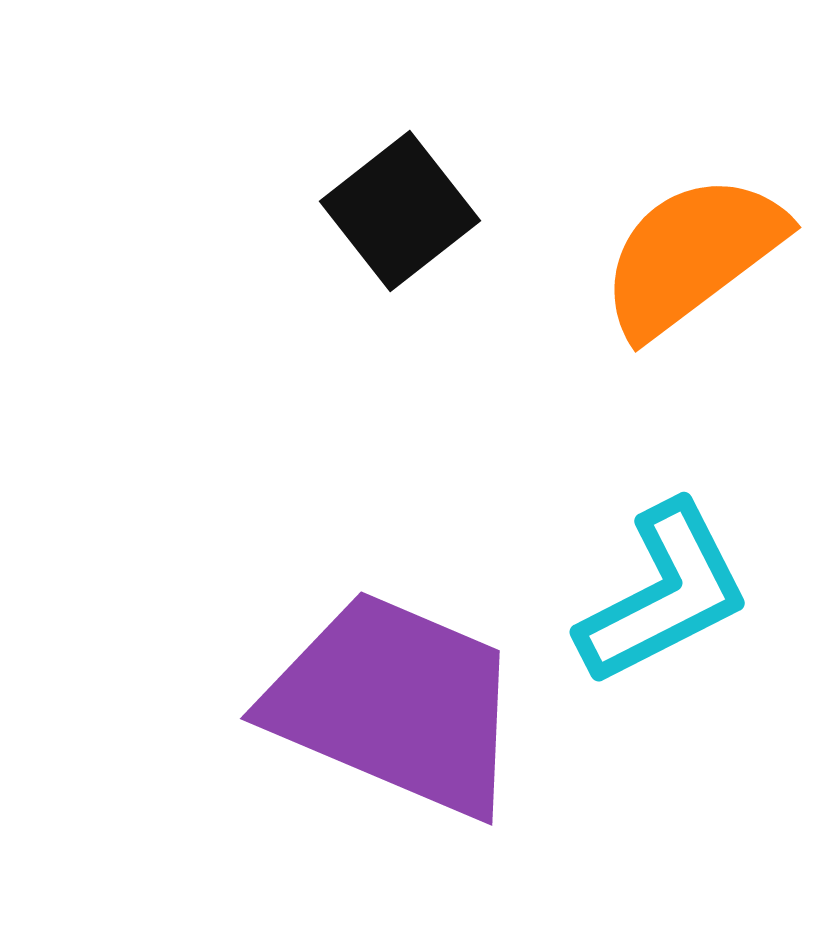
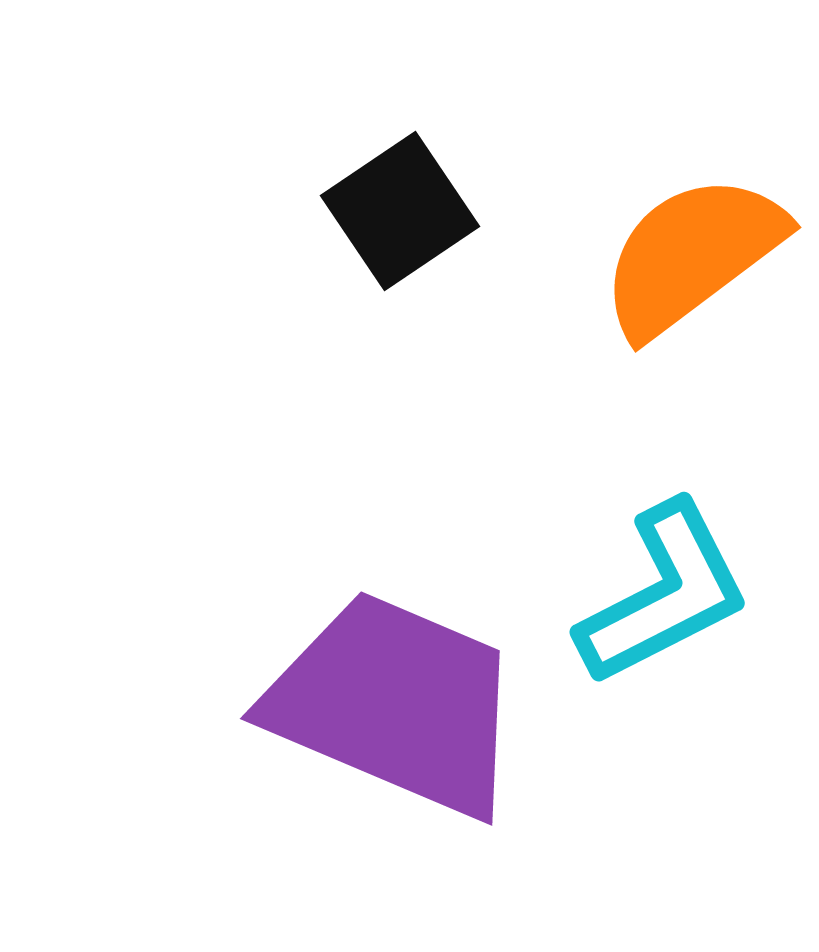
black square: rotated 4 degrees clockwise
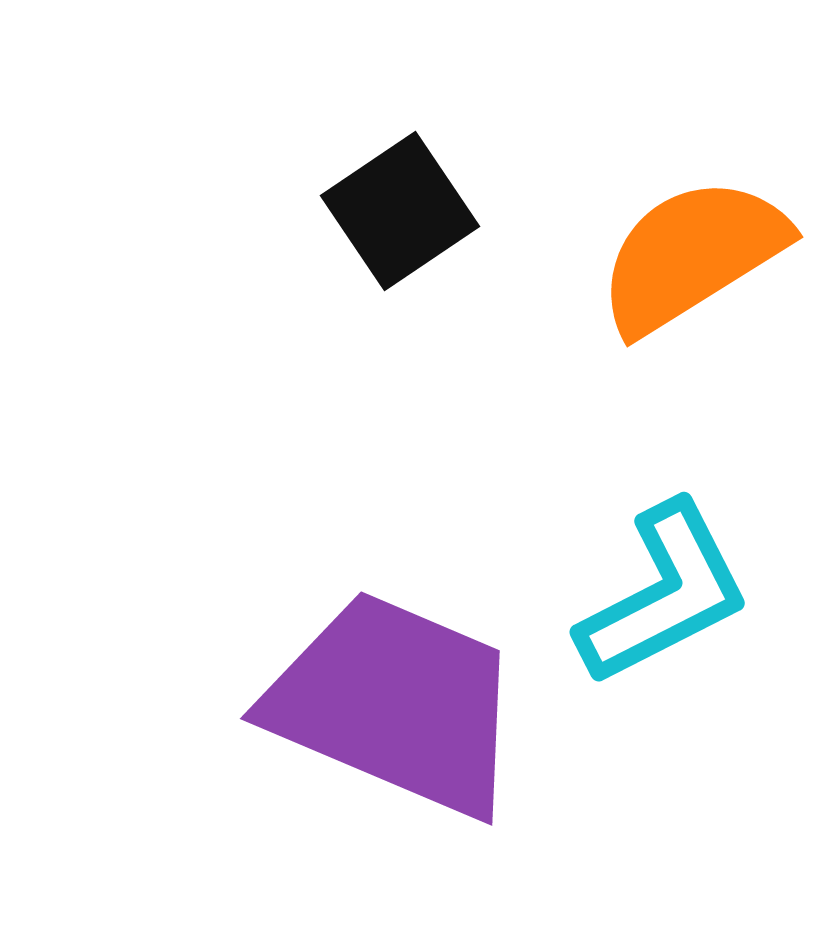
orange semicircle: rotated 5 degrees clockwise
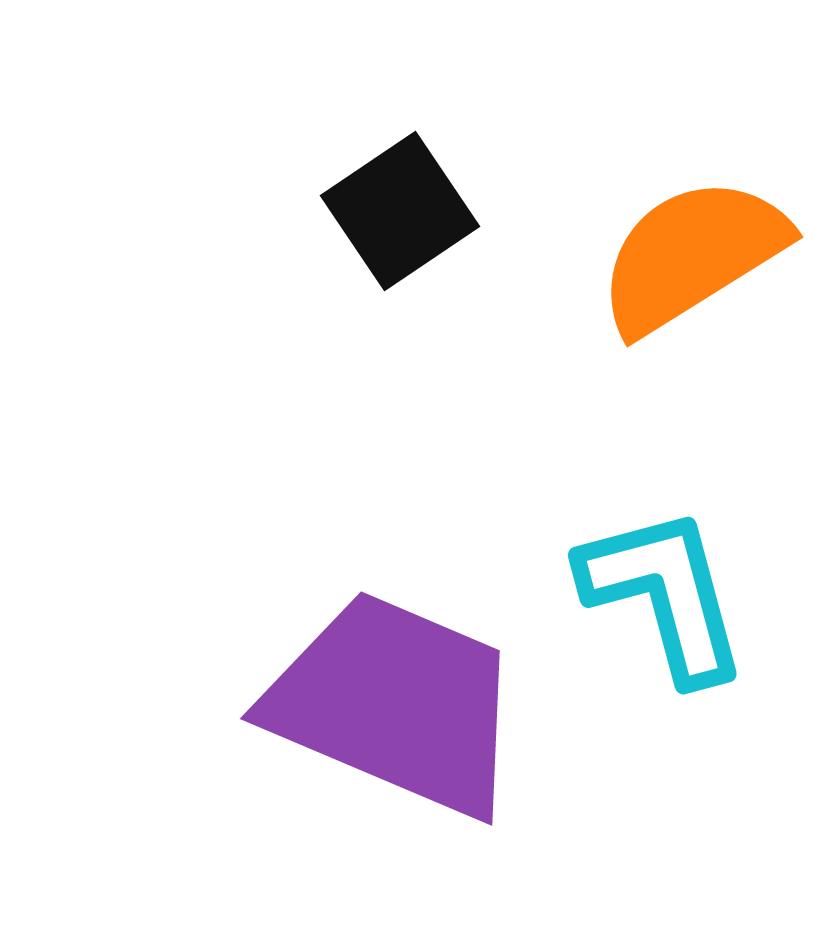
cyan L-shape: rotated 78 degrees counterclockwise
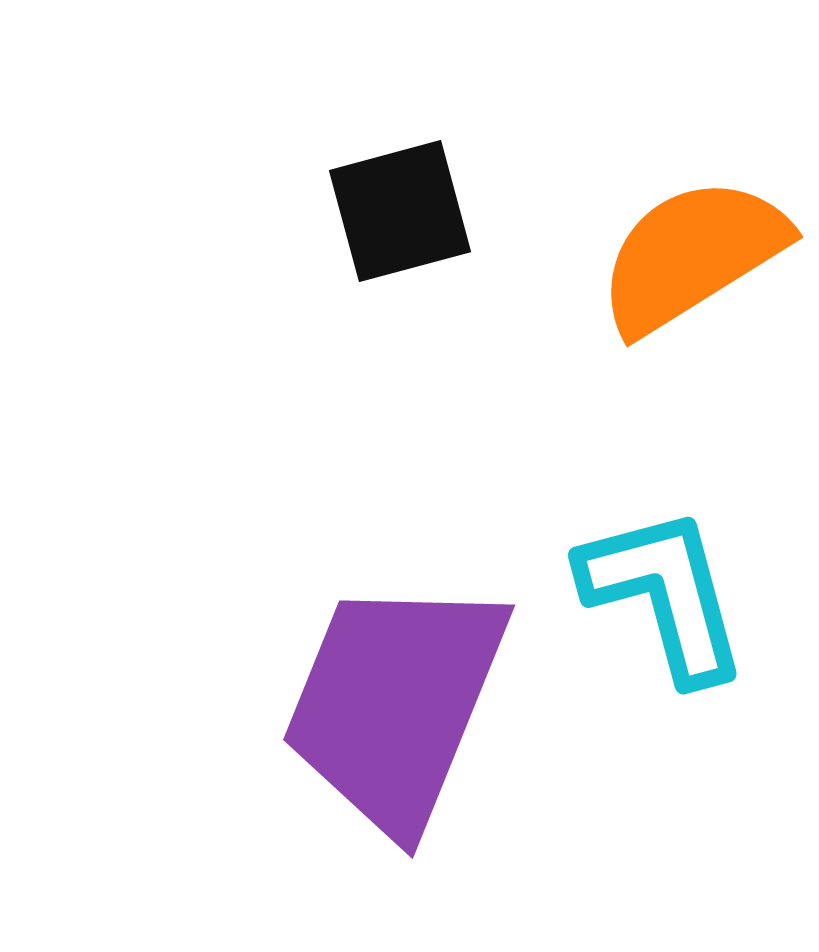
black square: rotated 19 degrees clockwise
purple trapezoid: rotated 91 degrees counterclockwise
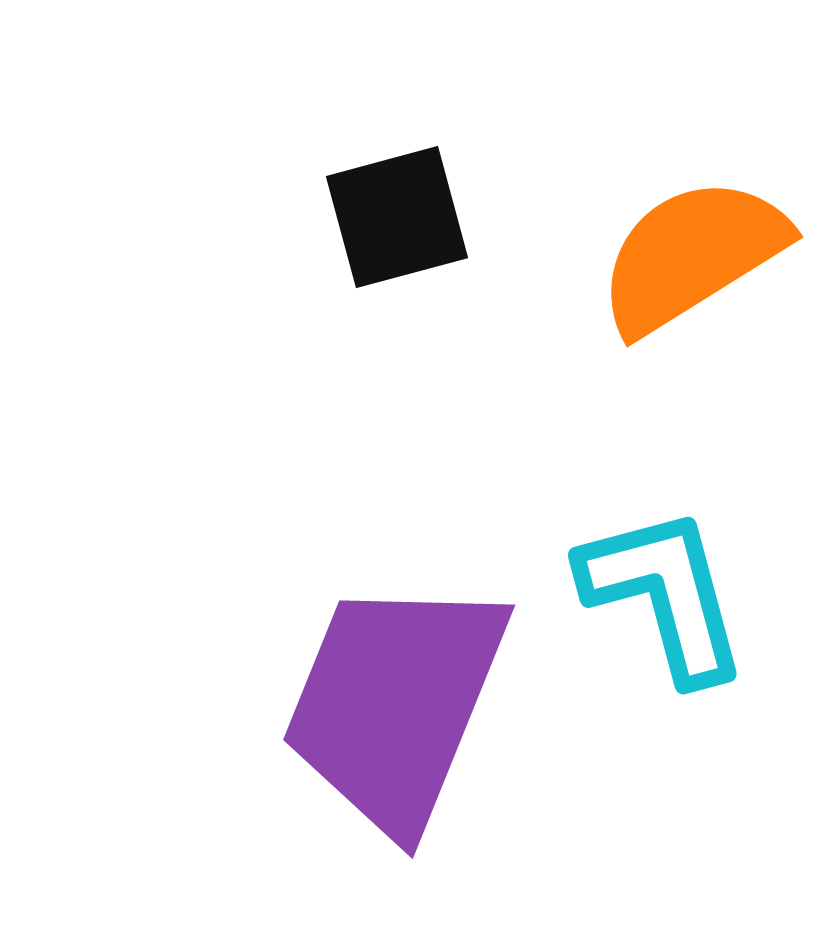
black square: moved 3 px left, 6 px down
